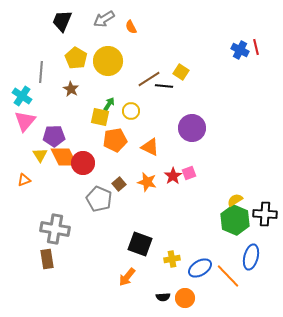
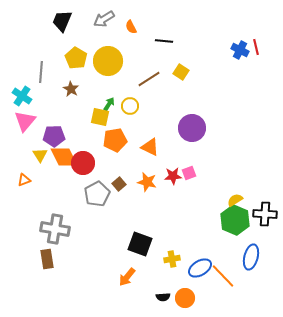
black line at (164, 86): moved 45 px up
yellow circle at (131, 111): moved 1 px left, 5 px up
red star at (173, 176): rotated 30 degrees clockwise
gray pentagon at (99, 199): moved 2 px left, 5 px up; rotated 20 degrees clockwise
orange line at (228, 276): moved 5 px left
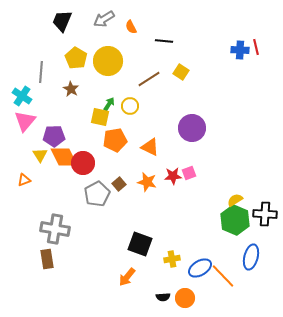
blue cross at (240, 50): rotated 24 degrees counterclockwise
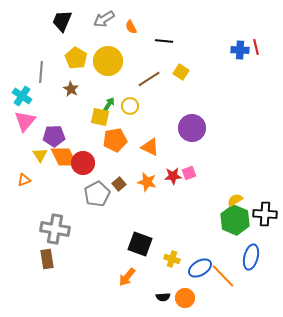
yellow cross at (172, 259): rotated 28 degrees clockwise
